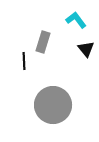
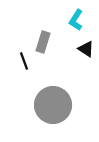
cyan L-shape: rotated 110 degrees counterclockwise
black triangle: rotated 18 degrees counterclockwise
black line: rotated 18 degrees counterclockwise
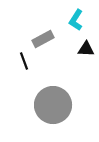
gray rectangle: moved 3 px up; rotated 45 degrees clockwise
black triangle: rotated 30 degrees counterclockwise
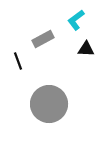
cyan L-shape: rotated 20 degrees clockwise
black line: moved 6 px left
gray circle: moved 4 px left, 1 px up
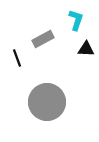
cyan L-shape: rotated 145 degrees clockwise
black line: moved 1 px left, 3 px up
gray circle: moved 2 px left, 2 px up
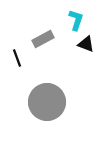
black triangle: moved 5 px up; rotated 18 degrees clockwise
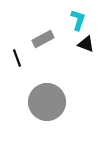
cyan L-shape: moved 2 px right
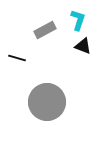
gray rectangle: moved 2 px right, 9 px up
black triangle: moved 3 px left, 2 px down
black line: rotated 54 degrees counterclockwise
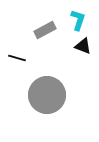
gray circle: moved 7 px up
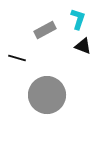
cyan L-shape: moved 1 px up
